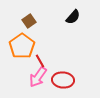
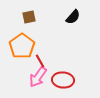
brown square: moved 4 px up; rotated 24 degrees clockwise
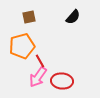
orange pentagon: rotated 20 degrees clockwise
red ellipse: moved 1 px left, 1 px down
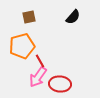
red ellipse: moved 2 px left, 3 px down
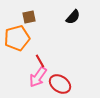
orange pentagon: moved 5 px left, 8 px up
red ellipse: rotated 30 degrees clockwise
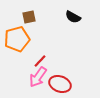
black semicircle: rotated 77 degrees clockwise
orange pentagon: moved 1 px down
red line: rotated 72 degrees clockwise
red ellipse: rotated 15 degrees counterclockwise
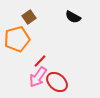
brown square: rotated 24 degrees counterclockwise
red ellipse: moved 3 px left, 2 px up; rotated 20 degrees clockwise
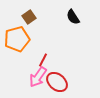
black semicircle: rotated 28 degrees clockwise
red line: moved 3 px right, 1 px up; rotated 16 degrees counterclockwise
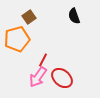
black semicircle: moved 1 px right, 1 px up; rotated 14 degrees clockwise
red ellipse: moved 5 px right, 4 px up
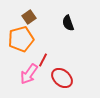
black semicircle: moved 6 px left, 7 px down
orange pentagon: moved 4 px right
pink arrow: moved 9 px left, 3 px up
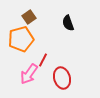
red ellipse: rotated 35 degrees clockwise
